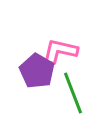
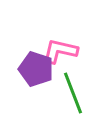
purple pentagon: moved 1 px left, 2 px up; rotated 12 degrees counterclockwise
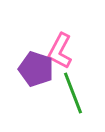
pink L-shape: rotated 75 degrees counterclockwise
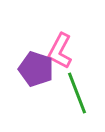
green line: moved 4 px right
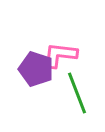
pink L-shape: moved 4 px down; rotated 69 degrees clockwise
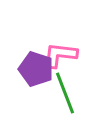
green line: moved 12 px left
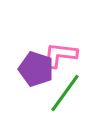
green line: rotated 57 degrees clockwise
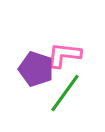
pink L-shape: moved 4 px right
